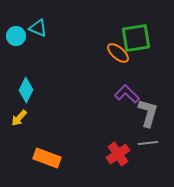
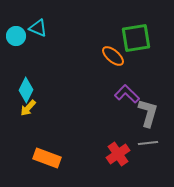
orange ellipse: moved 5 px left, 3 px down
yellow arrow: moved 9 px right, 10 px up
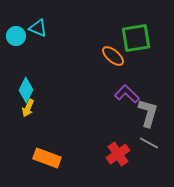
yellow arrow: rotated 18 degrees counterclockwise
gray line: moved 1 px right; rotated 36 degrees clockwise
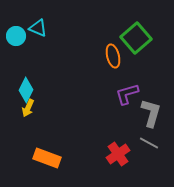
green square: rotated 32 degrees counterclockwise
orange ellipse: rotated 35 degrees clockwise
purple L-shape: rotated 60 degrees counterclockwise
gray L-shape: moved 3 px right
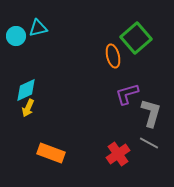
cyan triangle: rotated 36 degrees counterclockwise
cyan diamond: rotated 40 degrees clockwise
orange rectangle: moved 4 px right, 5 px up
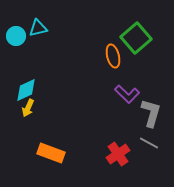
purple L-shape: rotated 120 degrees counterclockwise
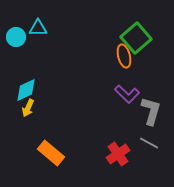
cyan triangle: rotated 12 degrees clockwise
cyan circle: moved 1 px down
orange ellipse: moved 11 px right
gray L-shape: moved 2 px up
orange rectangle: rotated 20 degrees clockwise
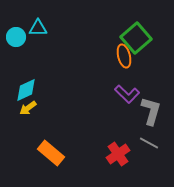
yellow arrow: rotated 30 degrees clockwise
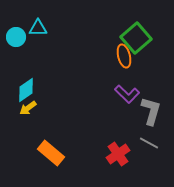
cyan diamond: rotated 10 degrees counterclockwise
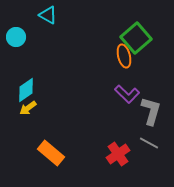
cyan triangle: moved 10 px right, 13 px up; rotated 30 degrees clockwise
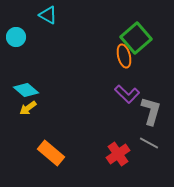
cyan diamond: rotated 75 degrees clockwise
